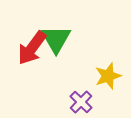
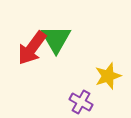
purple cross: rotated 15 degrees counterclockwise
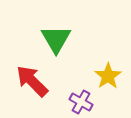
red arrow: moved 33 px down; rotated 99 degrees clockwise
yellow star: rotated 16 degrees counterclockwise
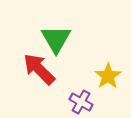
red arrow: moved 7 px right, 12 px up
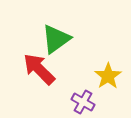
green triangle: rotated 24 degrees clockwise
purple cross: moved 2 px right
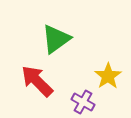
red arrow: moved 2 px left, 12 px down
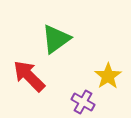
red arrow: moved 8 px left, 5 px up
